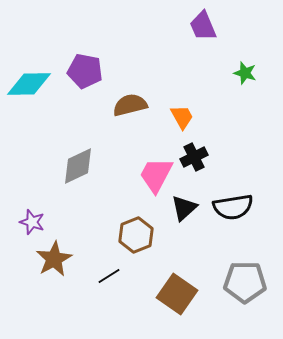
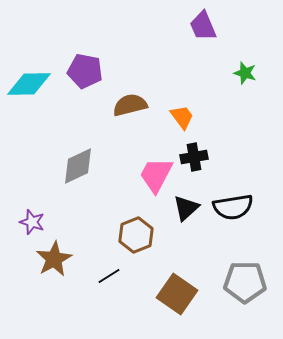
orange trapezoid: rotated 8 degrees counterclockwise
black cross: rotated 16 degrees clockwise
black triangle: moved 2 px right
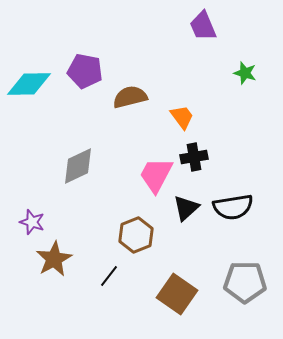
brown semicircle: moved 8 px up
black line: rotated 20 degrees counterclockwise
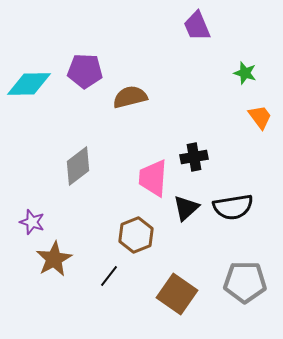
purple trapezoid: moved 6 px left
purple pentagon: rotated 8 degrees counterclockwise
orange trapezoid: moved 78 px right
gray diamond: rotated 12 degrees counterclockwise
pink trapezoid: moved 3 px left, 3 px down; rotated 24 degrees counterclockwise
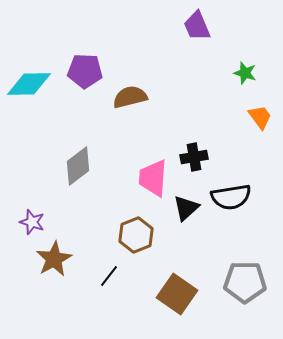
black semicircle: moved 2 px left, 10 px up
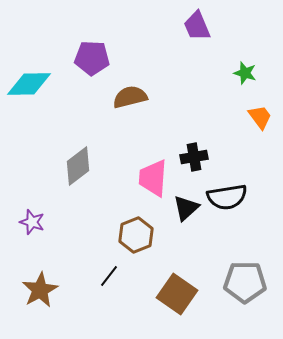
purple pentagon: moved 7 px right, 13 px up
black semicircle: moved 4 px left
brown star: moved 14 px left, 31 px down
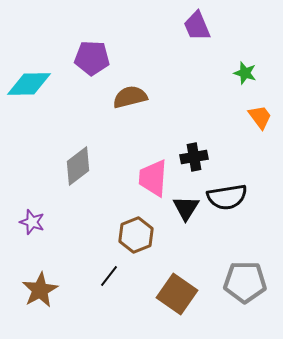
black triangle: rotated 16 degrees counterclockwise
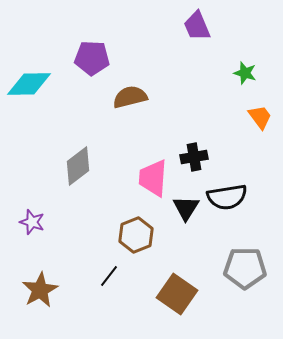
gray pentagon: moved 14 px up
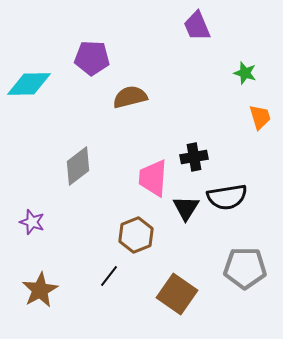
orange trapezoid: rotated 20 degrees clockwise
